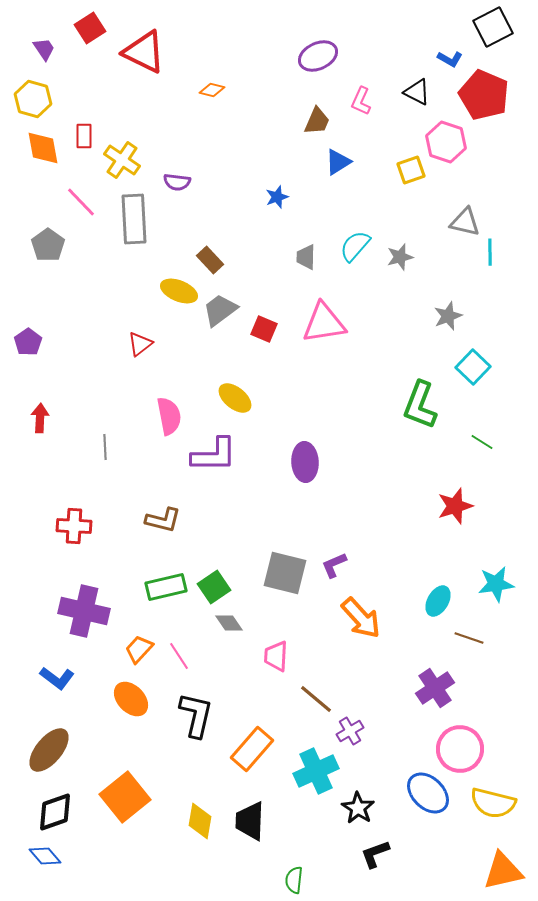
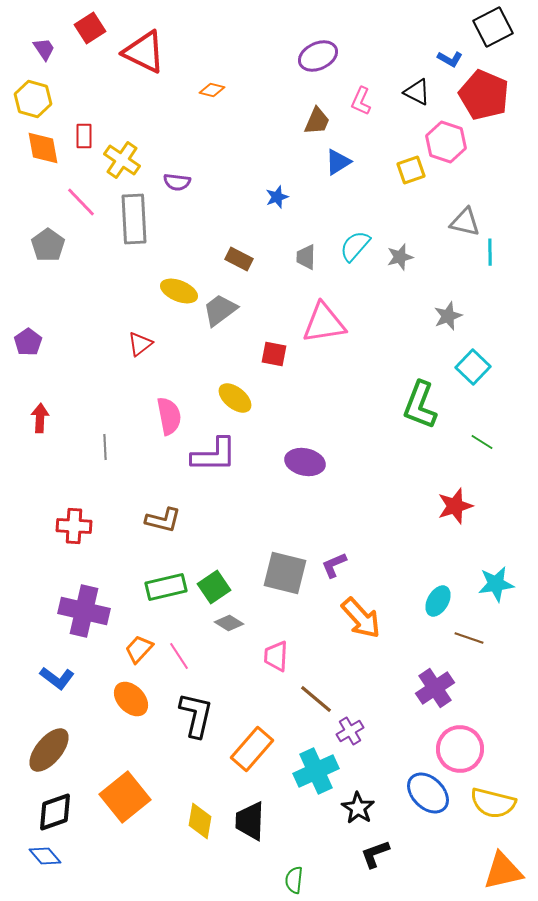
brown rectangle at (210, 260): moved 29 px right, 1 px up; rotated 20 degrees counterclockwise
red square at (264, 329): moved 10 px right, 25 px down; rotated 12 degrees counterclockwise
purple ellipse at (305, 462): rotated 75 degrees counterclockwise
gray diamond at (229, 623): rotated 24 degrees counterclockwise
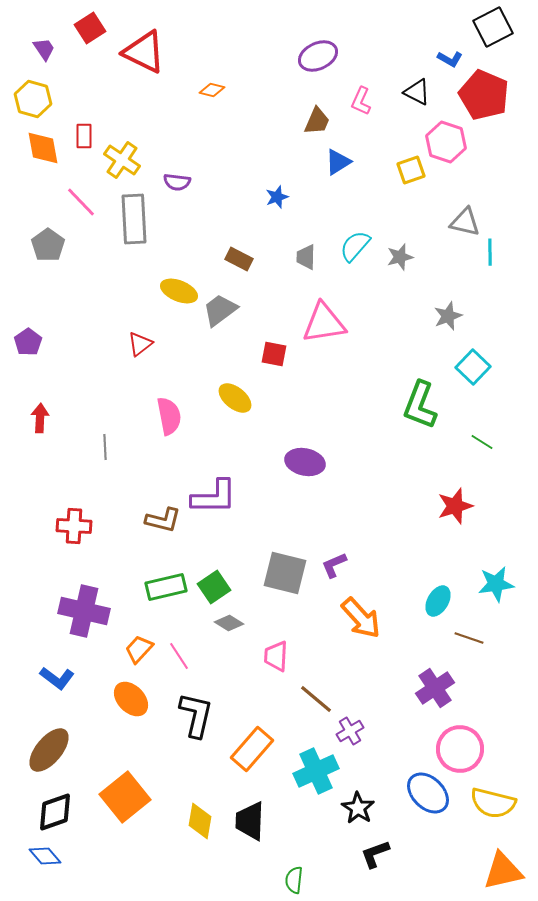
purple L-shape at (214, 455): moved 42 px down
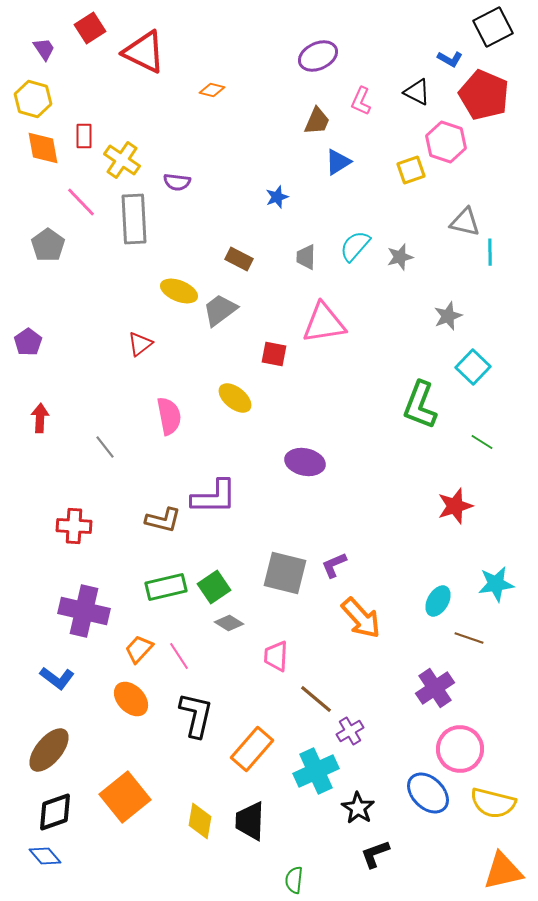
gray line at (105, 447): rotated 35 degrees counterclockwise
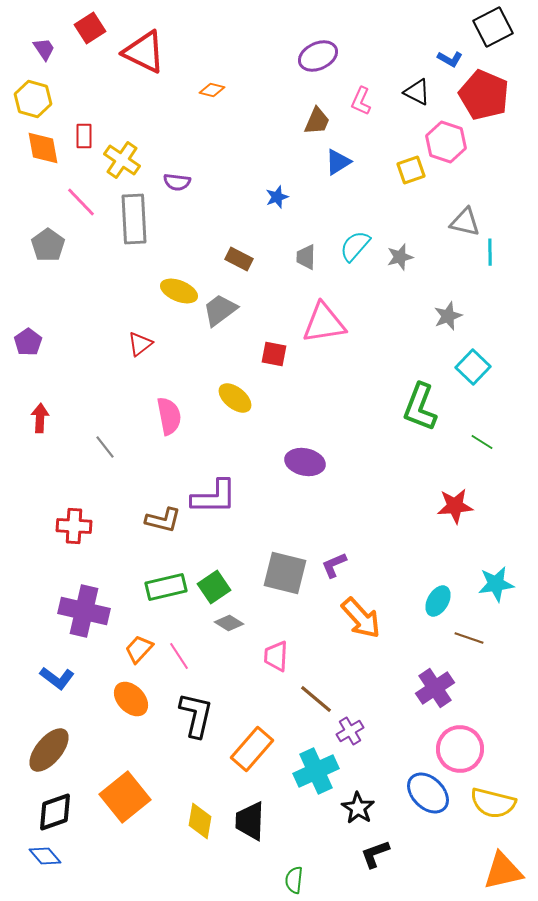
green L-shape at (420, 405): moved 2 px down
red star at (455, 506): rotated 12 degrees clockwise
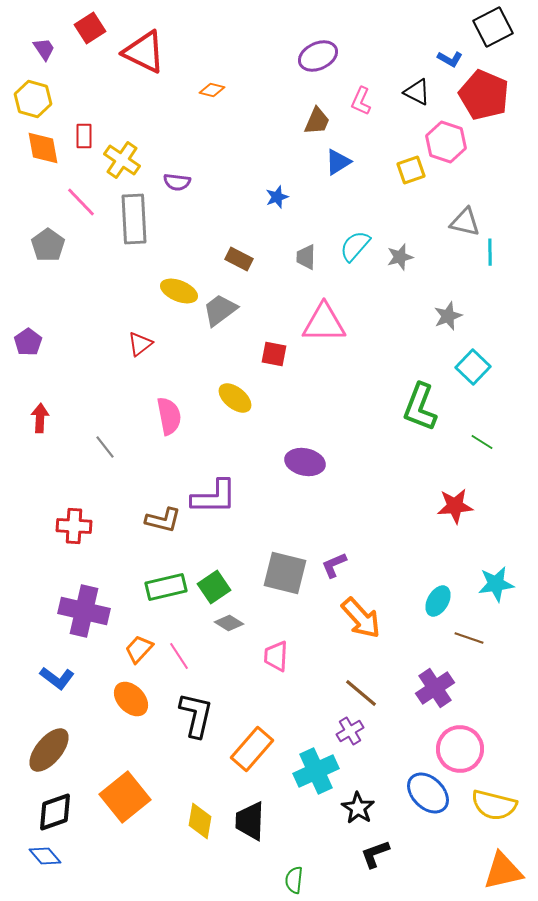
pink triangle at (324, 323): rotated 9 degrees clockwise
brown line at (316, 699): moved 45 px right, 6 px up
yellow semicircle at (493, 803): moved 1 px right, 2 px down
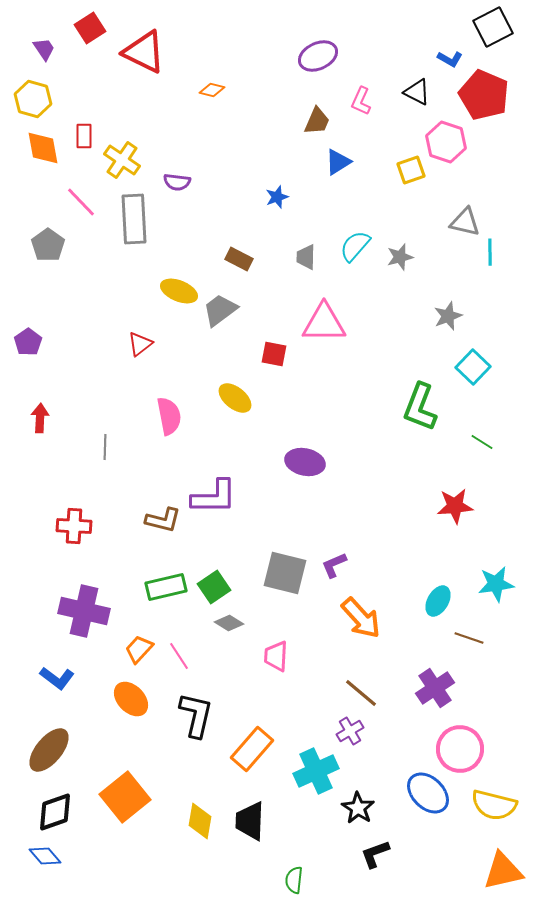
gray line at (105, 447): rotated 40 degrees clockwise
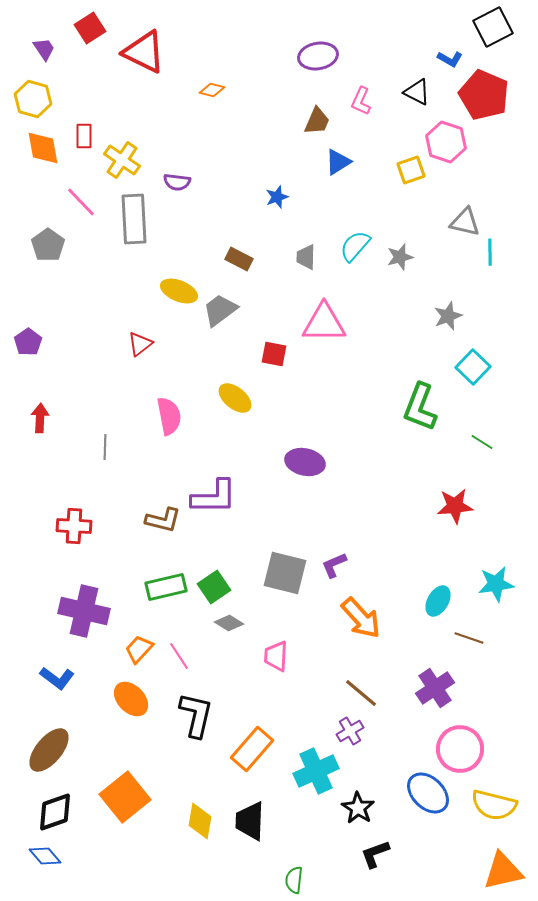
purple ellipse at (318, 56): rotated 15 degrees clockwise
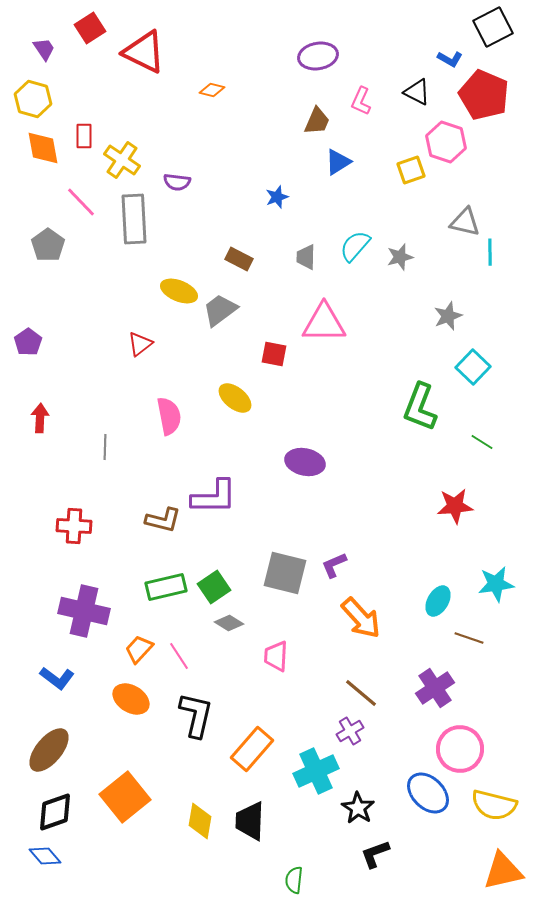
orange ellipse at (131, 699): rotated 15 degrees counterclockwise
